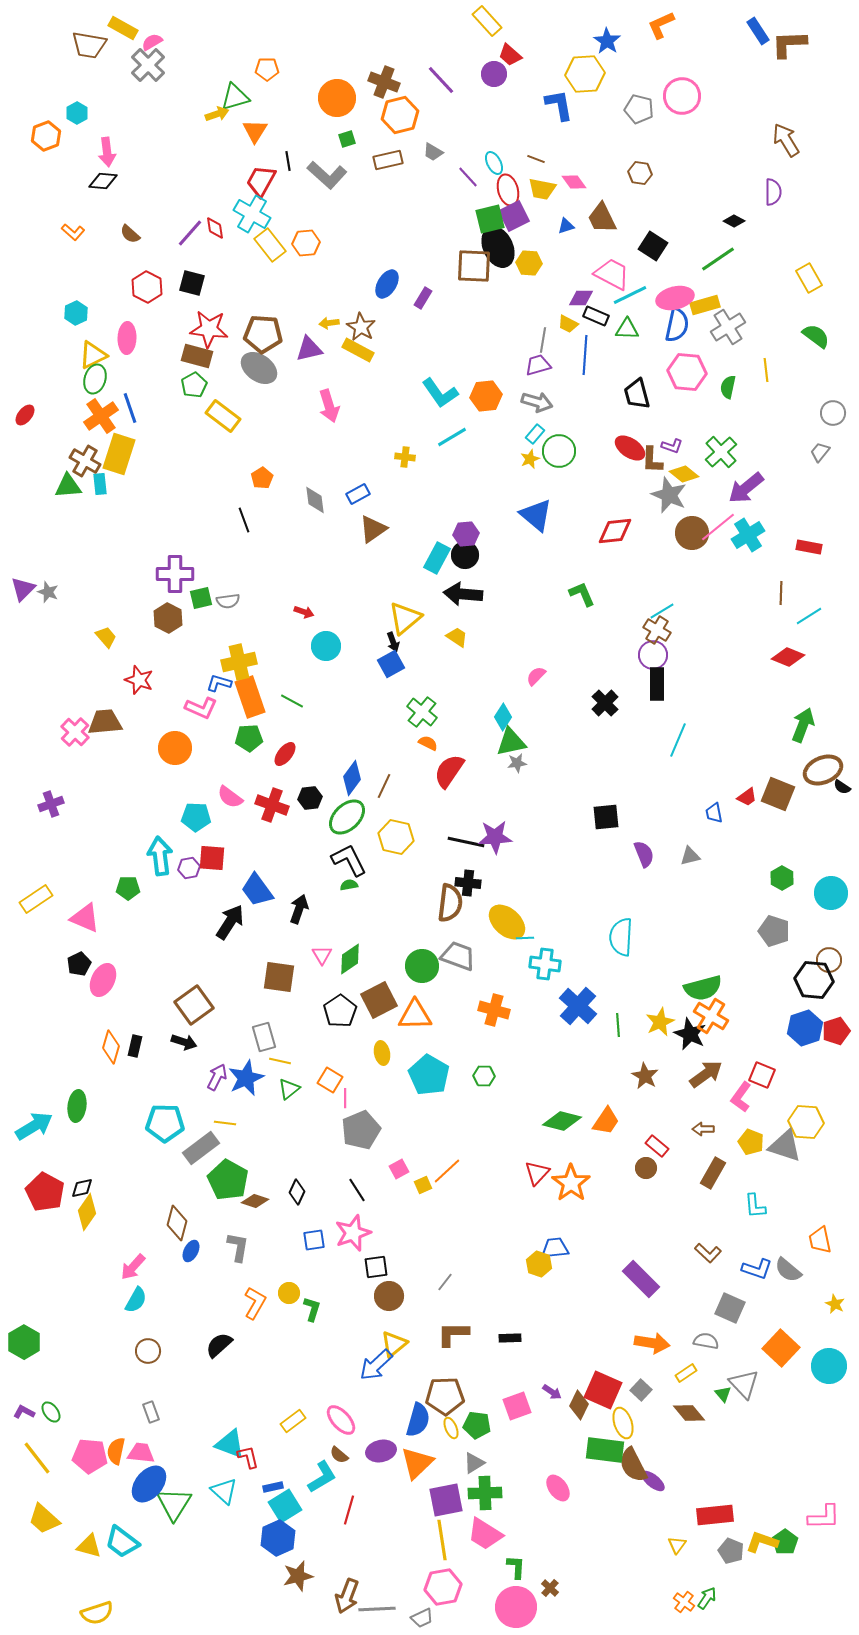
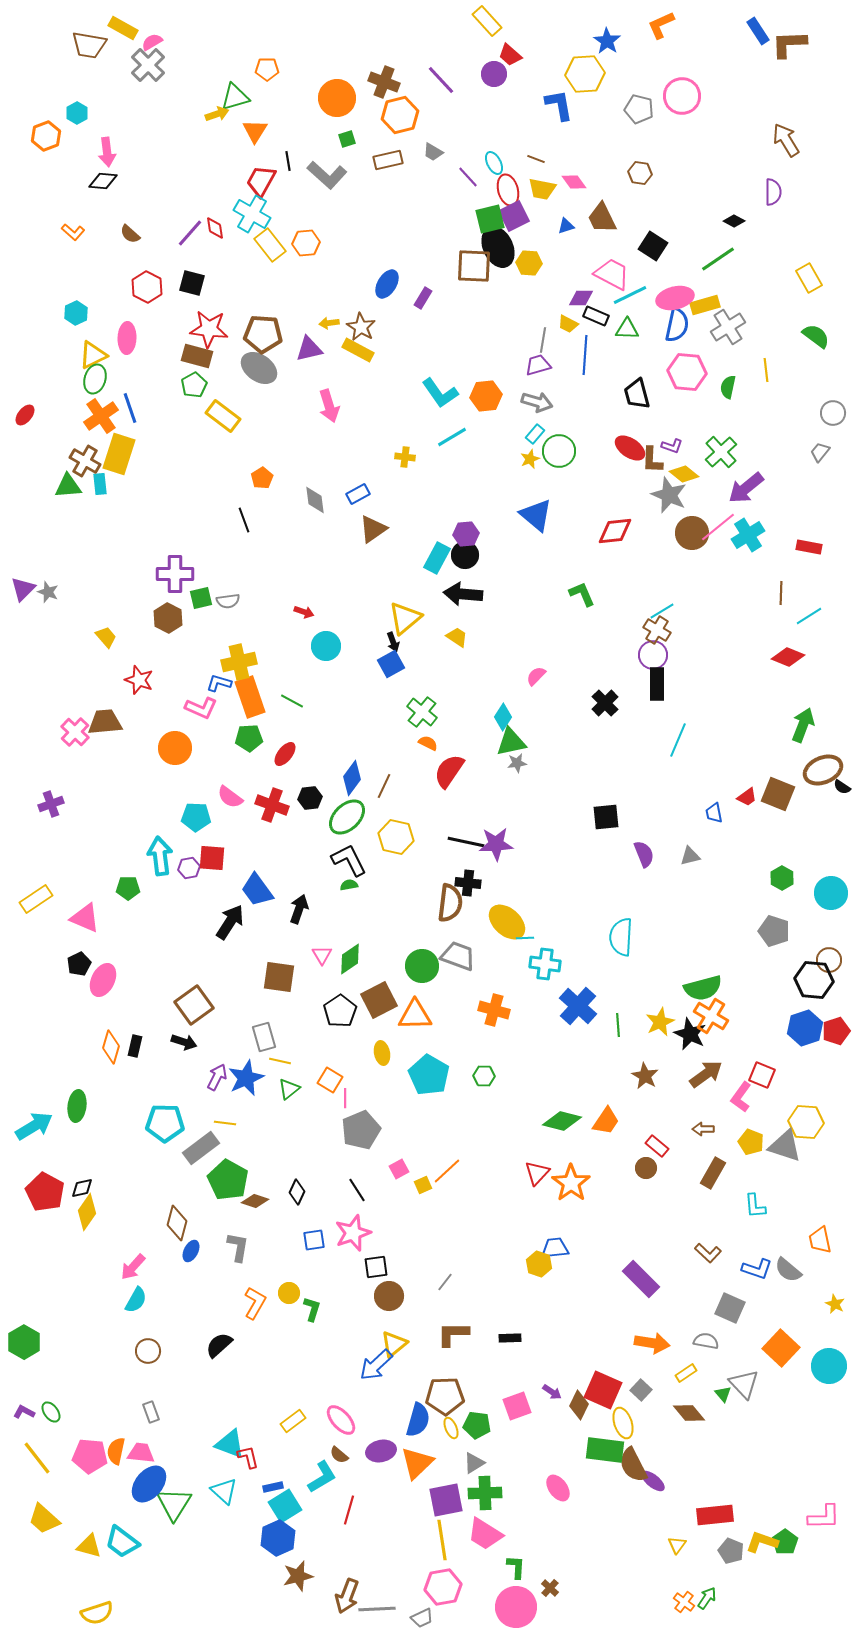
purple star at (495, 837): moved 1 px right, 7 px down
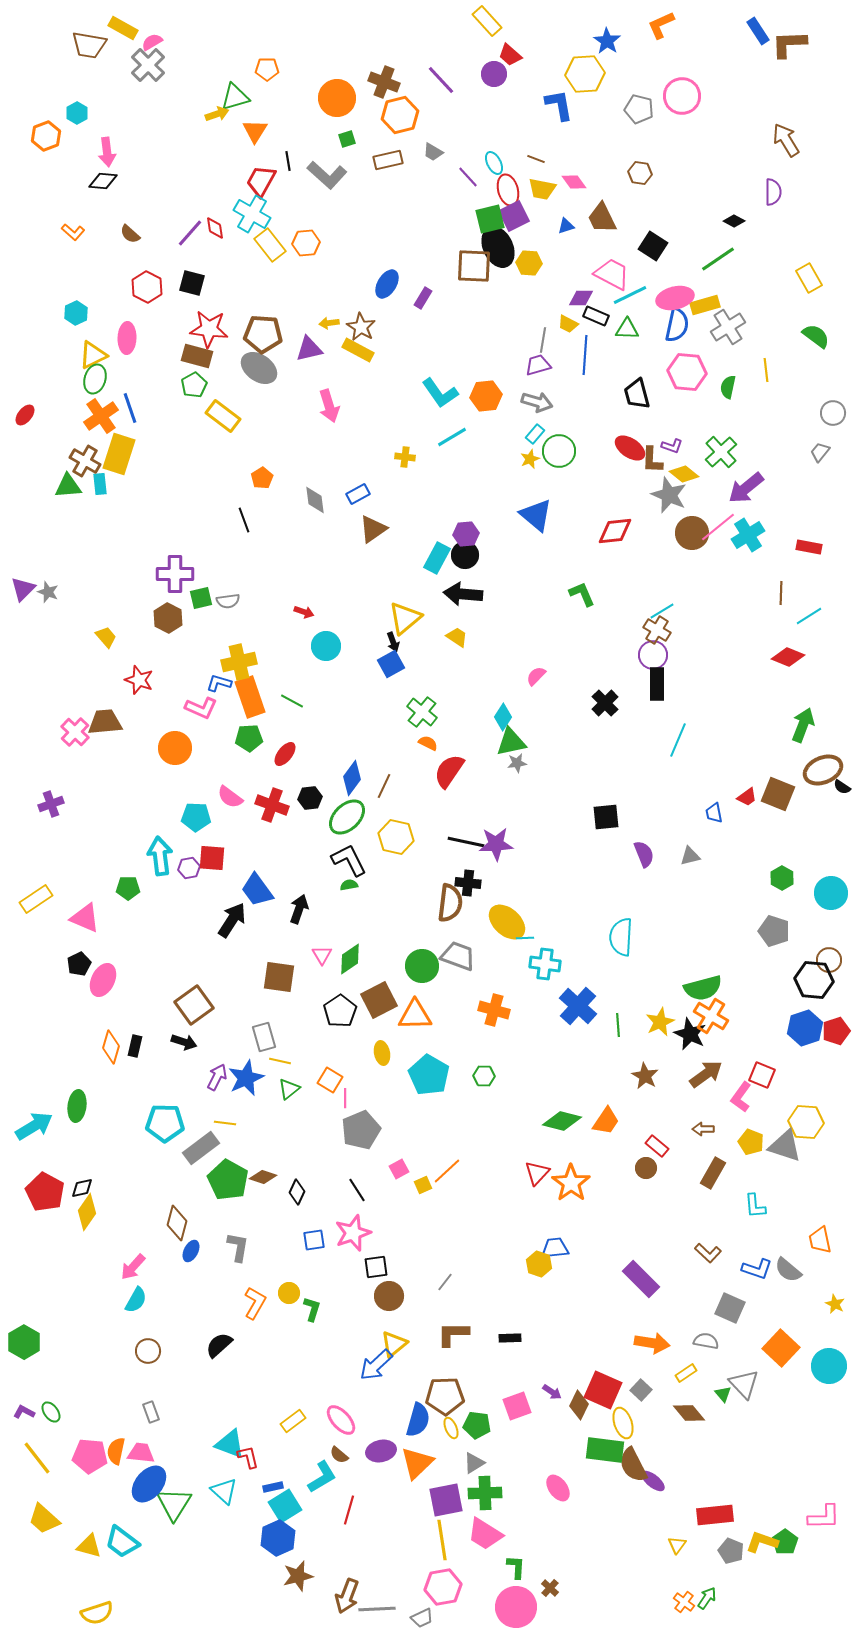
black arrow at (230, 922): moved 2 px right, 2 px up
brown diamond at (255, 1201): moved 8 px right, 24 px up
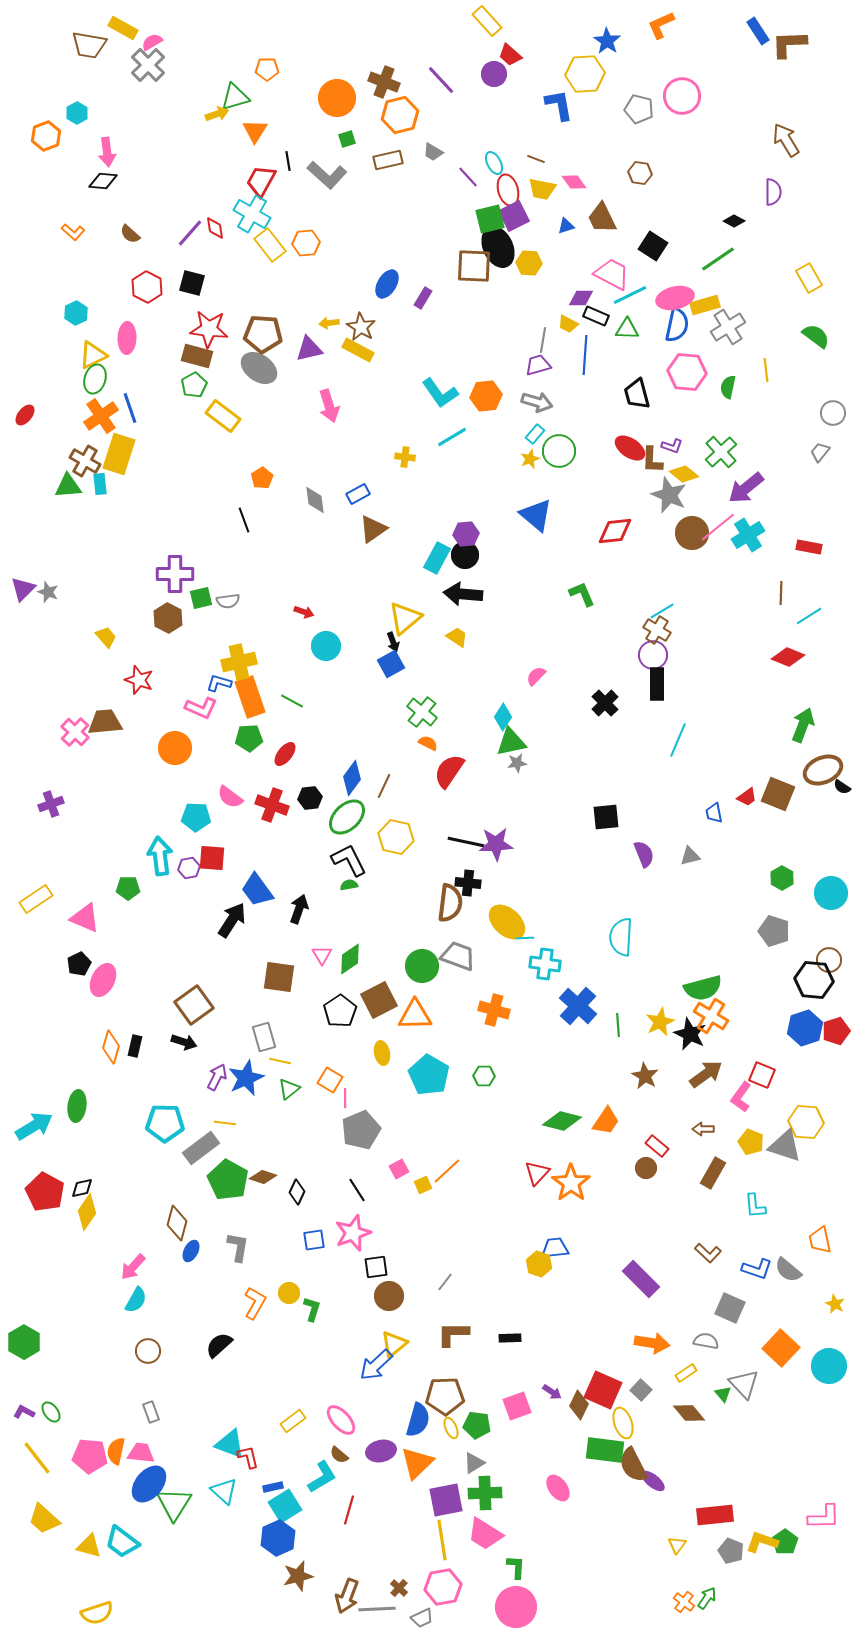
brown cross at (550, 1588): moved 151 px left
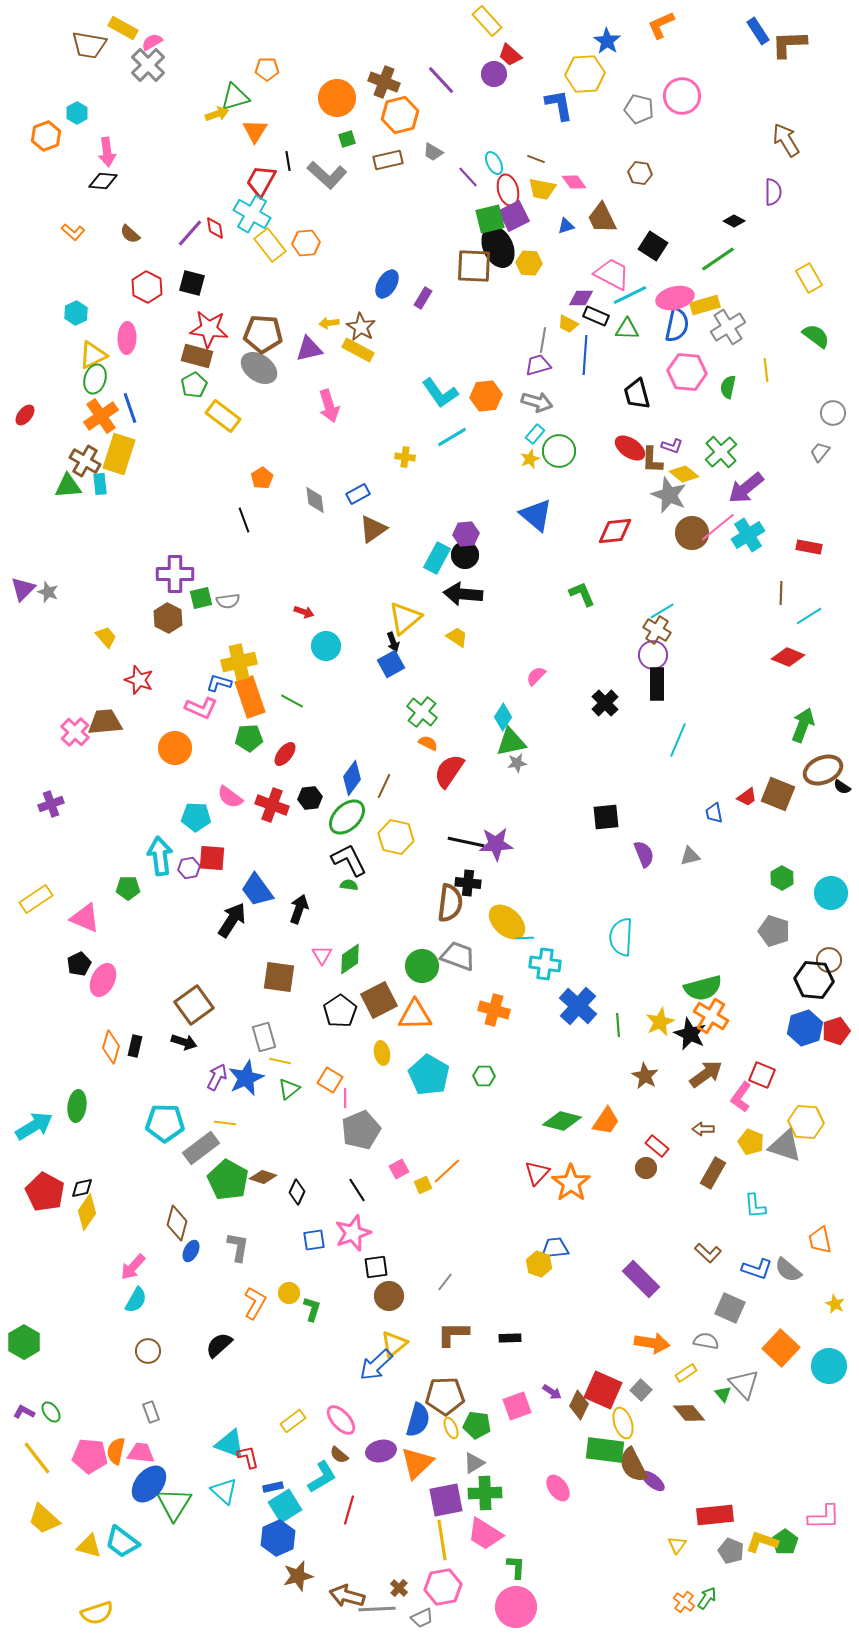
green semicircle at (349, 885): rotated 18 degrees clockwise
brown arrow at (347, 1596): rotated 84 degrees clockwise
